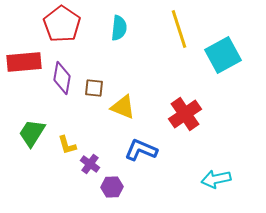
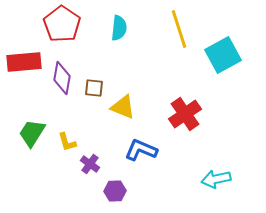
yellow L-shape: moved 3 px up
purple hexagon: moved 3 px right, 4 px down
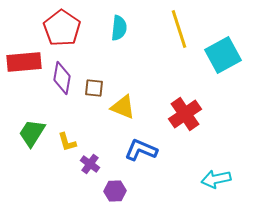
red pentagon: moved 4 px down
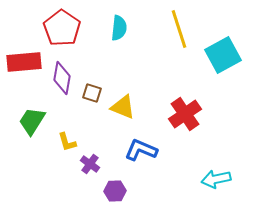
brown square: moved 2 px left, 5 px down; rotated 12 degrees clockwise
green trapezoid: moved 12 px up
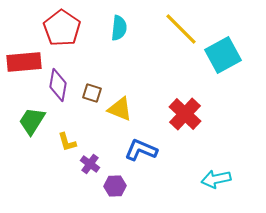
yellow line: moved 2 px right; rotated 27 degrees counterclockwise
purple diamond: moved 4 px left, 7 px down
yellow triangle: moved 3 px left, 2 px down
red cross: rotated 12 degrees counterclockwise
purple hexagon: moved 5 px up
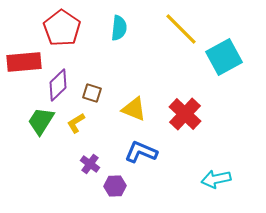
cyan square: moved 1 px right, 2 px down
purple diamond: rotated 36 degrees clockwise
yellow triangle: moved 14 px right
green trapezoid: moved 9 px right
yellow L-shape: moved 9 px right, 19 px up; rotated 75 degrees clockwise
blue L-shape: moved 2 px down
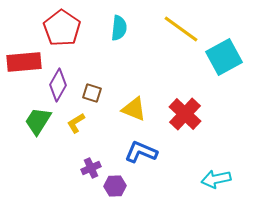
yellow line: rotated 9 degrees counterclockwise
purple diamond: rotated 16 degrees counterclockwise
green trapezoid: moved 3 px left
purple cross: moved 1 px right, 4 px down; rotated 30 degrees clockwise
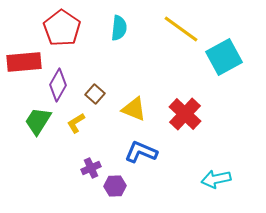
brown square: moved 3 px right, 1 px down; rotated 24 degrees clockwise
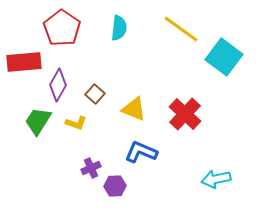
cyan square: rotated 24 degrees counterclockwise
yellow L-shape: rotated 130 degrees counterclockwise
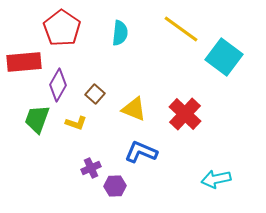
cyan semicircle: moved 1 px right, 5 px down
green trapezoid: moved 1 px left, 2 px up; rotated 12 degrees counterclockwise
